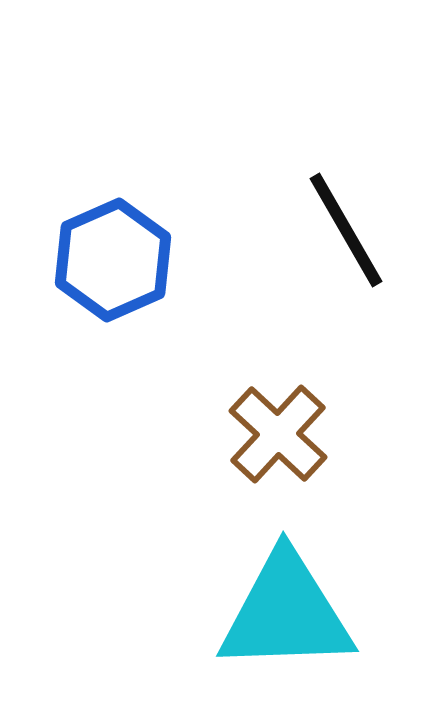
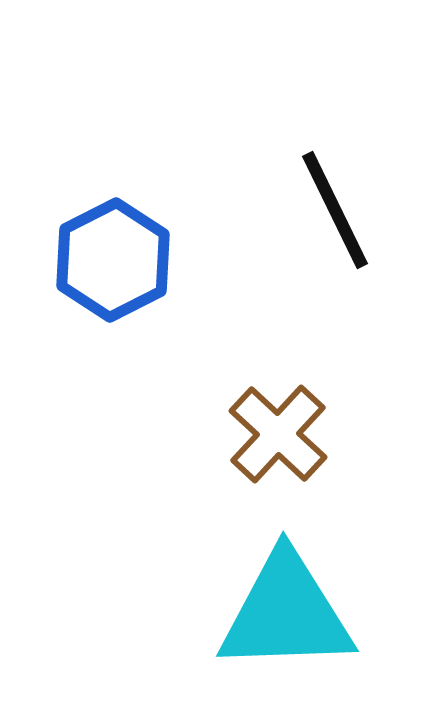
black line: moved 11 px left, 20 px up; rotated 4 degrees clockwise
blue hexagon: rotated 3 degrees counterclockwise
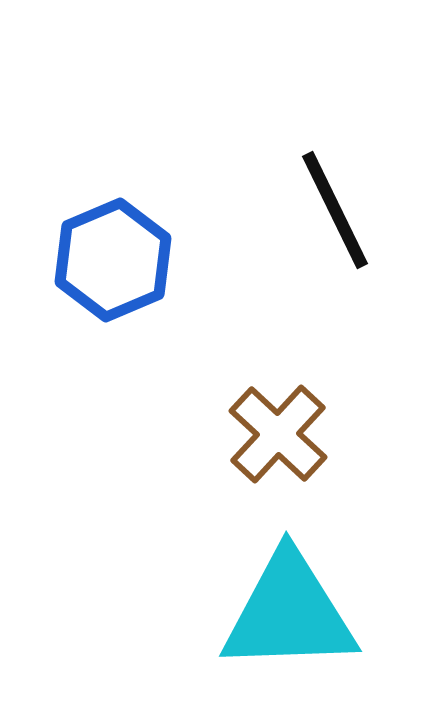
blue hexagon: rotated 4 degrees clockwise
cyan triangle: moved 3 px right
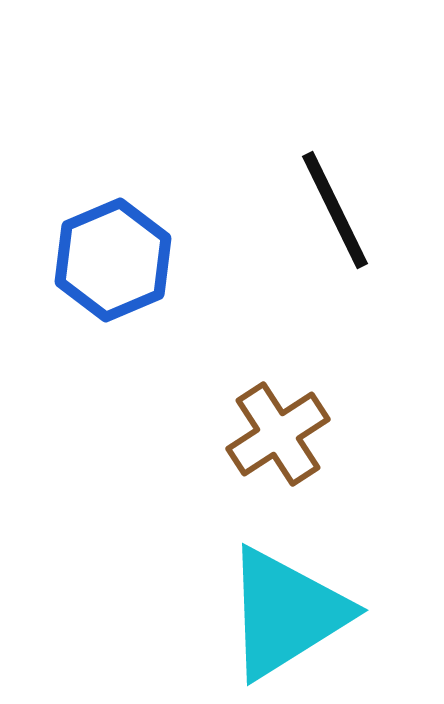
brown cross: rotated 14 degrees clockwise
cyan triangle: moved 3 px left; rotated 30 degrees counterclockwise
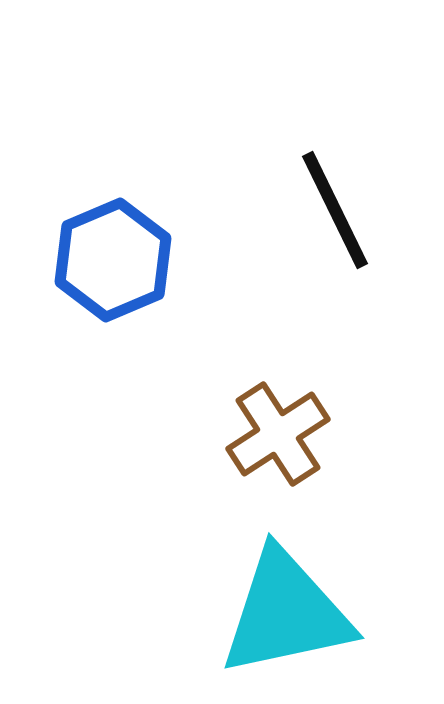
cyan triangle: rotated 20 degrees clockwise
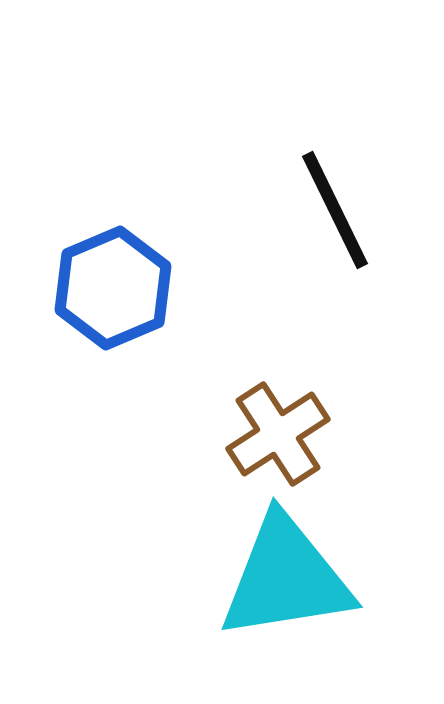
blue hexagon: moved 28 px down
cyan triangle: moved 35 px up; rotated 3 degrees clockwise
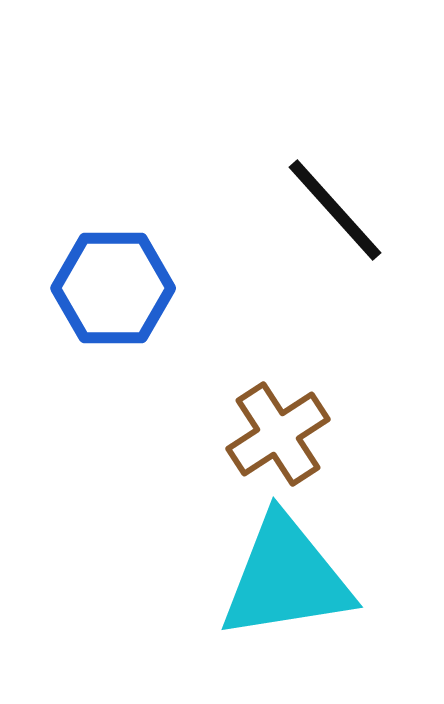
black line: rotated 16 degrees counterclockwise
blue hexagon: rotated 23 degrees clockwise
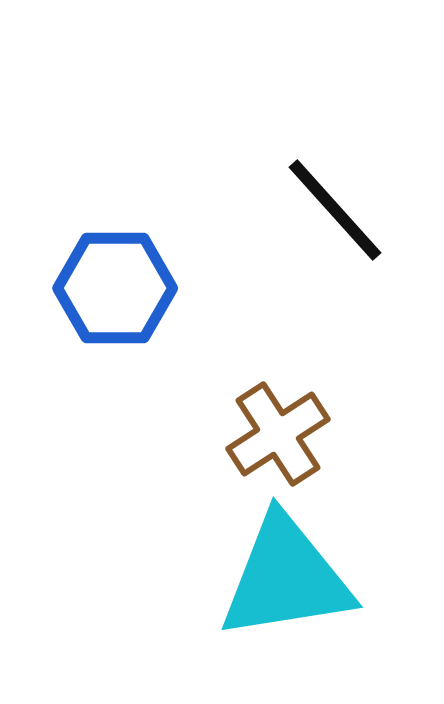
blue hexagon: moved 2 px right
